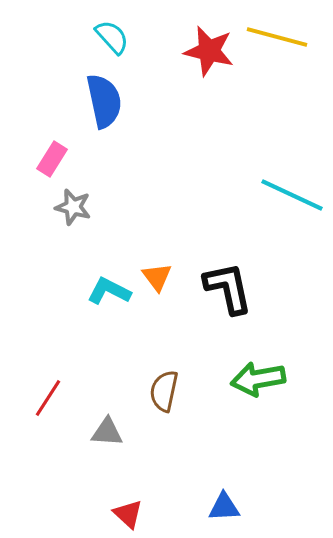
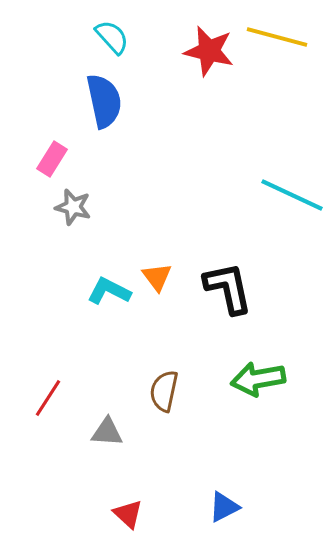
blue triangle: rotated 24 degrees counterclockwise
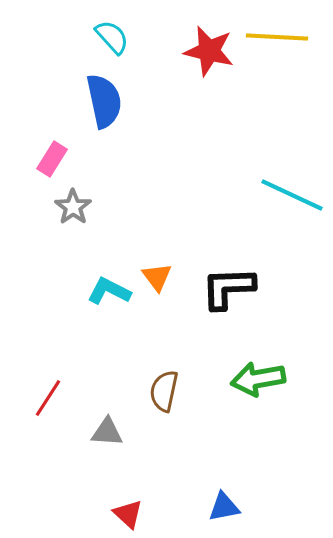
yellow line: rotated 12 degrees counterclockwise
gray star: rotated 21 degrees clockwise
black L-shape: rotated 80 degrees counterclockwise
blue triangle: rotated 16 degrees clockwise
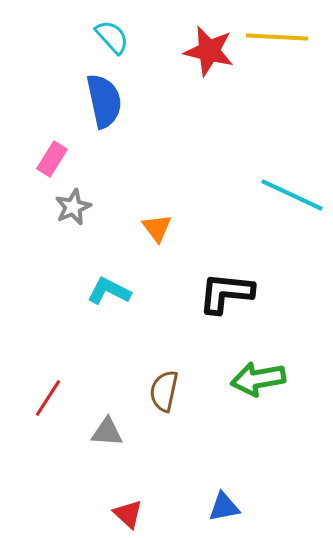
gray star: rotated 12 degrees clockwise
orange triangle: moved 49 px up
black L-shape: moved 2 px left, 5 px down; rotated 8 degrees clockwise
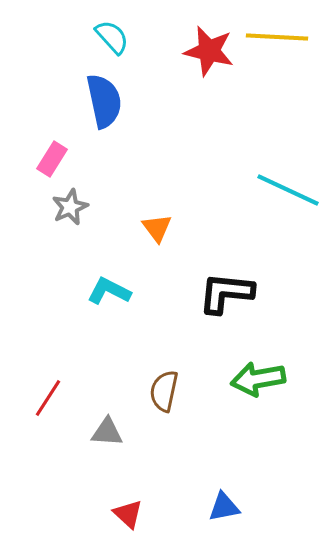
cyan line: moved 4 px left, 5 px up
gray star: moved 3 px left
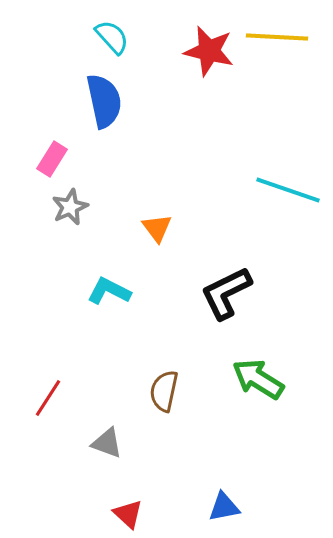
cyan line: rotated 6 degrees counterclockwise
black L-shape: rotated 32 degrees counterclockwise
green arrow: rotated 42 degrees clockwise
gray triangle: moved 11 px down; rotated 16 degrees clockwise
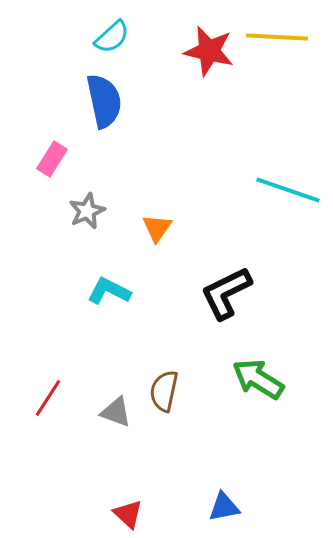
cyan semicircle: rotated 90 degrees clockwise
gray star: moved 17 px right, 4 px down
orange triangle: rotated 12 degrees clockwise
gray triangle: moved 9 px right, 31 px up
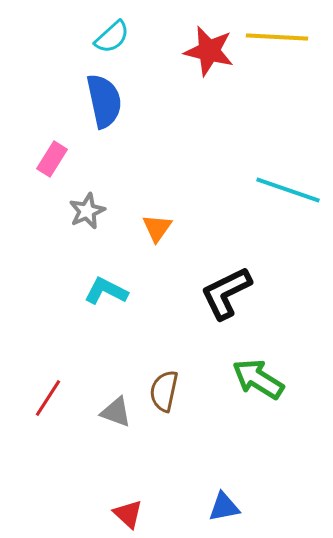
cyan L-shape: moved 3 px left
